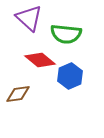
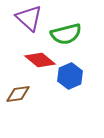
green semicircle: rotated 20 degrees counterclockwise
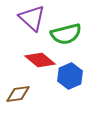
purple triangle: moved 3 px right
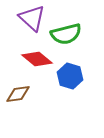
red diamond: moved 3 px left, 1 px up
blue hexagon: rotated 20 degrees counterclockwise
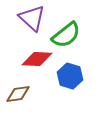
green semicircle: moved 1 px down; rotated 24 degrees counterclockwise
red diamond: rotated 36 degrees counterclockwise
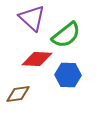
blue hexagon: moved 2 px left, 1 px up; rotated 15 degrees counterclockwise
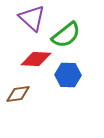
red diamond: moved 1 px left
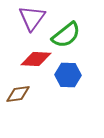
purple triangle: rotated 24 degrees clockwise
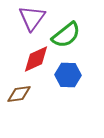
red diamond: rotated 28 degrees counterclockwise
brown diamond: moved 1 px right
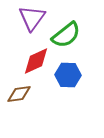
red diamond: moved 2 px down
